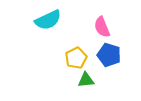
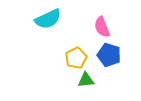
cyan semicircle: moved 1 px up
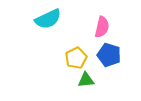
pink semicircle: rotated 145 degrees counterclockwise
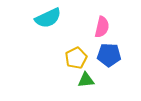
cyan semicircle: moved 1 px up
blue pentagon: rotated 15 degrees counterclockwise
